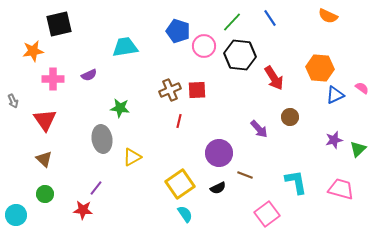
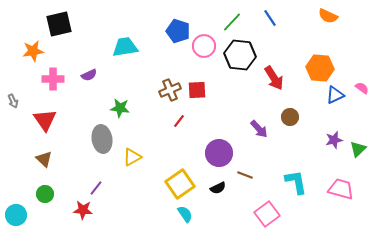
red line: rotated 24 degrees clockwise
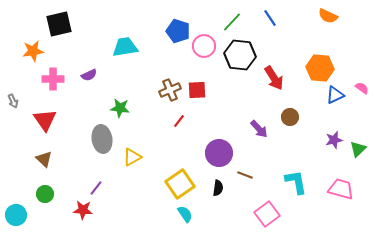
black semicircle: rotated 56 degrees counterclockwise
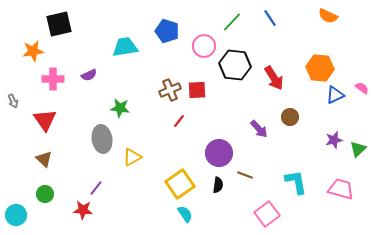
blue pentagon: moved 11 px left
black hexagon: moved 5 px left, 10 px down
black semicircle: moved 3 px up
